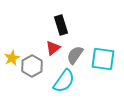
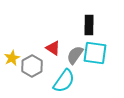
black rectangle: moved 28 px right; rotated 18 degrees clockwise
red triangle: rotated 49 degrees counterclockwise
cyan square: moved 8 px left, 6 px up
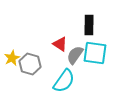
red triangle: moved 7 px right, 4 px up
gray hexagon: moved 2 px left, 2 px up; rotated 15 degrees counterclockwise
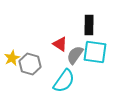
cyan square: moved 1 px up
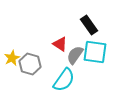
black rectangle: rotated 36 degrees counterclockwise
cyan semicircle: moved 1 px up
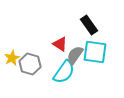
cyan semicircle: moved 8 px up
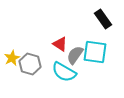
black rectangle: moved 14 px right, 6 px up
cyan semicircle: rotated 85 degrees clockwise
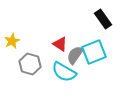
cyan square: moved 1 px left; rotated 30 degrees counterclockwise
yellow star: moved 17 px up
